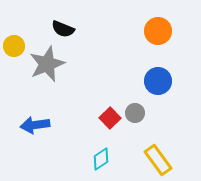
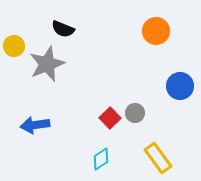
orange circle: moved 2 px left
blue circle: moved 22 px right, 5 px down
yellow rectangle: moved 2 px up
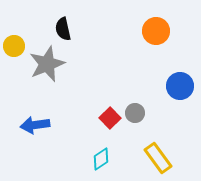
black semicircle: rotated 55 degrees clockwise
